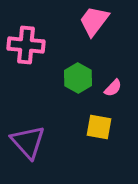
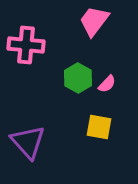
pink semicircle: moved 6 px left, 4 px up
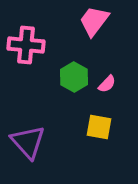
green hexagon: moved 4 px left, 1 px up
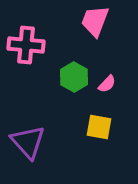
pink trapezoid: moved 1 px right; rotated 16 degrees counterclockwise
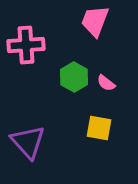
pink cross: rotated 9 degrees counterclockwise
pink semicircle: moved 1 px left, 1 px up; rotated 84 degrees clockwise
yellow square: moved 1 px down
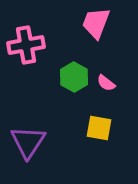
pink trapezoid: moved 1 px right, 2 px down
pink cross: rotated 6 degrees counterclockwise
purple triangle: rotated 15 degrees clockwise
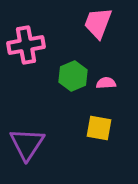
pink trapezoid: moved 2 px right
green hexagon: moved 1 px left, 1 px up; rotated 8 degrees clockwise
pink semicircle: rotated 138 degrees clockwise
purple triangle: moved 1 px left, 2 px down
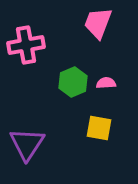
green hexagon: moved 6 px down
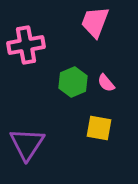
pink trapezoid: moved 3 px left, 1 px up
pink semicircle: rotated 126 degrees counterclockwise
